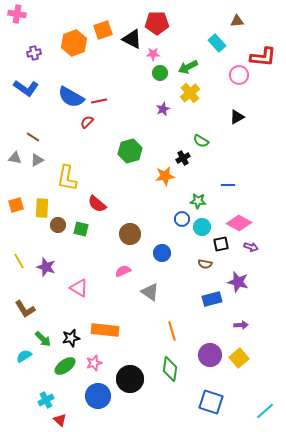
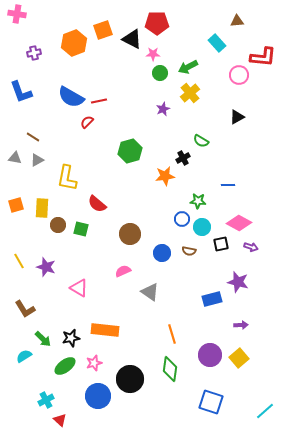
blue L-shape at (26, 88): moved 5 px left, 4 px down; rotated 35 degrees clockwise
brown semicircle at (205, 264): moved 16 px left, 13 px up
orange line at (172, 331): moved 3 px down
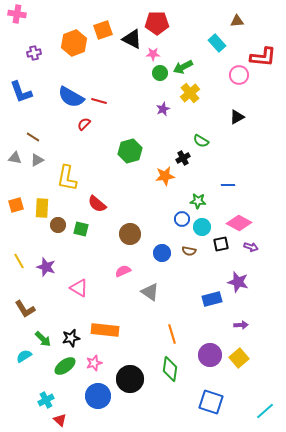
green arrow at (188, 67): moved 5 px left
red line at (99, 101): rotated 28 degrees clockwise
red semicircle at (87, 122): moved 3 px left, 2 px down
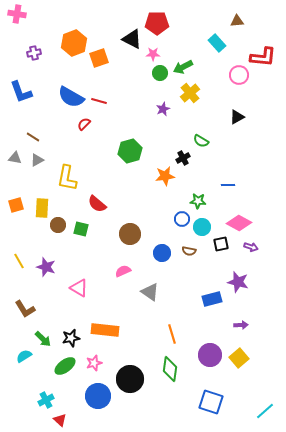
orange square at (103, 30): moved 4 px left, 28 px down
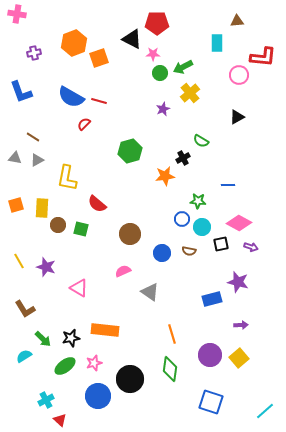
cyan rectangle at (217, 43): rotated 42 degrees clockwise
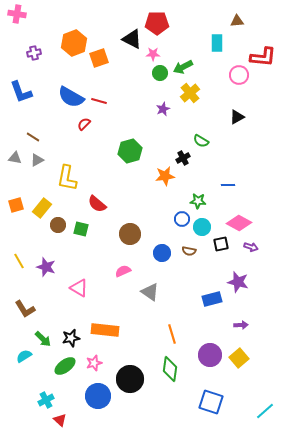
yellow rectangle at (42, 208): rotated 36 degrees clockwise
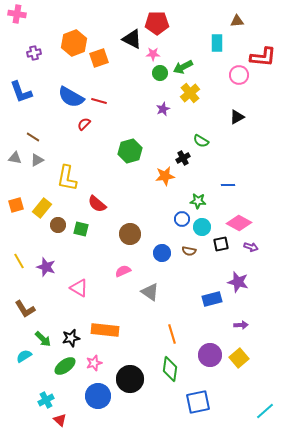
blue square at (211, 402): moved 13 px left; rotated 30 degrees counterclockwise
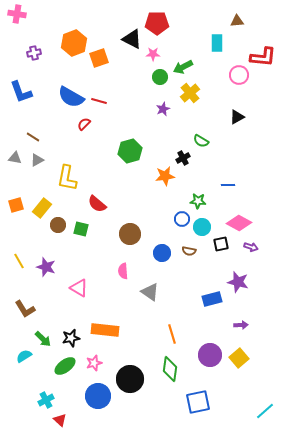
green circle at (160, 73): moved 4 px down
pink semicircle at (123, 271): rotated 70 degrees counterclockwise
